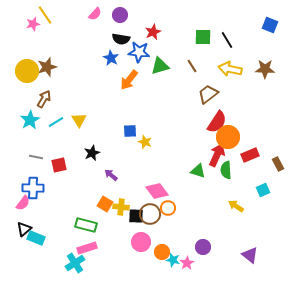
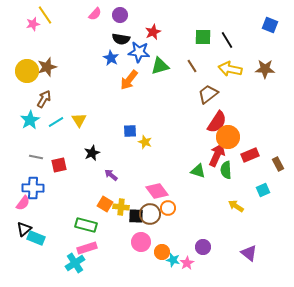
purple triangle at (250, 255): moved 1 px left, 2 px up
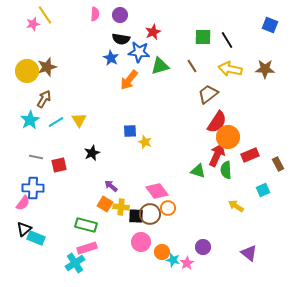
pink semicircle at (95, 14): rotated 40 degrees counterclockwise
purple arrow at (111, 175): moved 11 px down
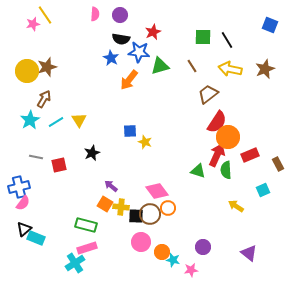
brown star at (265, 69): rotated 24 degrees counterclockwise
blue cross at (33, 188): moved 14 px left, 1 px up; rotated 15 degrees counterclockwise
pink star at (187, 263): moved 4 px right, 7 px down; rotated 24 degrees clockwise
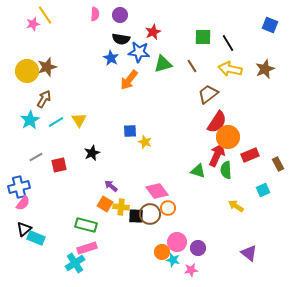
black line at (227, 40): moved 1 px right, 3 px down
green triangle at (160, 66): moved 3 px right, 2 px up
gray line at (36, 157): rotated 40 degrees counterclockwise
pink circle at (141, 242): moved 36 px right
purple circle at (203, 247): moved 5 px left, 1 px down
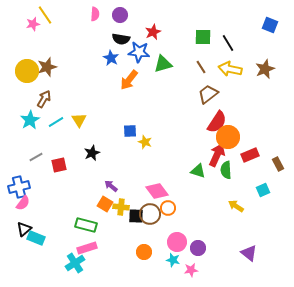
brown line at (192, 66): moved 9 px right, 1 px down
orange circle at (162, 252): moved 18 px left
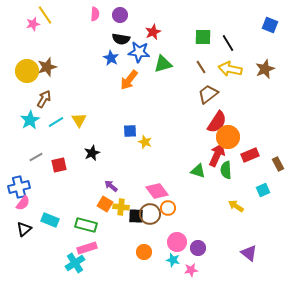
cyan rectangle at (36, 238): moved 14 px right, 18 px up
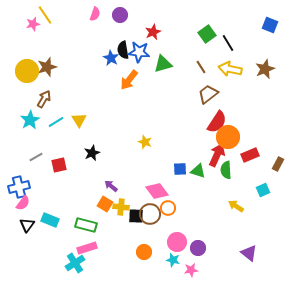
pink semicircle at (95, 14): rotated 16 degrees clockwise
green square at (203, 37): moved 4 px right, 3 px up; rotated 36 degrees counterclockwise
black semicircle at (121, 39): moved 2 px right, 11 px down; rotated 72 degrees clockwise
blue square at (130, 131): moved 50 px right, 38 px down
brown rectangle at (278, 164): rotated 56 degrees clockwise
black triangle at (24, 229): moved 3 px right, 4 px up; rotated 14 degrees counterclockwise
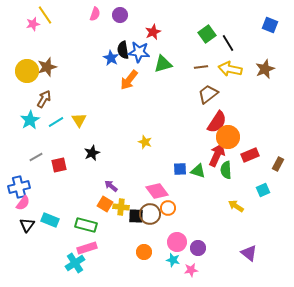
brown line at (201, 67): rotated 64 degrees counterclockwise
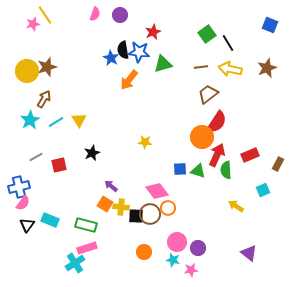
brown star at (265, 69): moved 2 px right, 1 px up
orange circle at (228, 137): moved 26 px left
yellow star at (145, 142): rotated 16 degrees counterclockwise
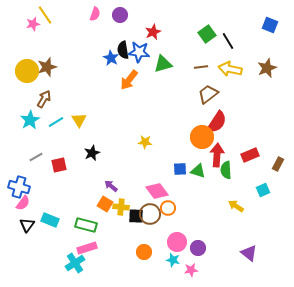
black line at (228, 43): moved 2 px up
red arrow at (217, 155): rotated 20 degrees counterclockwise
blue cross at (19, 187): rotated 30 degrees clockwise
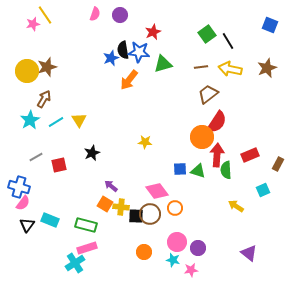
blue star at (111, 58): rotated 21 degrees clockwise
orange circle at (168, 208): moved 7 px right
